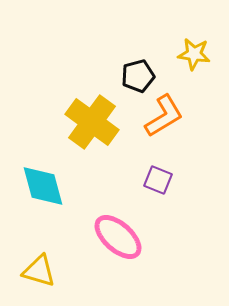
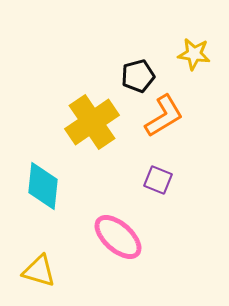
yellow cross: rotated 20 degrees clockwise
cyan diamond: rotated 21 degrees clockwise
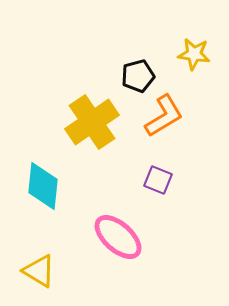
yellow triangle: rotated 15 degrees clockwise
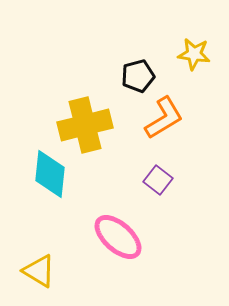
orange L-shape: moved 2 px down
yellow cross: moved 7 px left, 3 px down; rotated 20 degrees clockwise
purple square: rotated 16 degrees clockwise
cyan diamond: moved 7 px right, 12 px up
